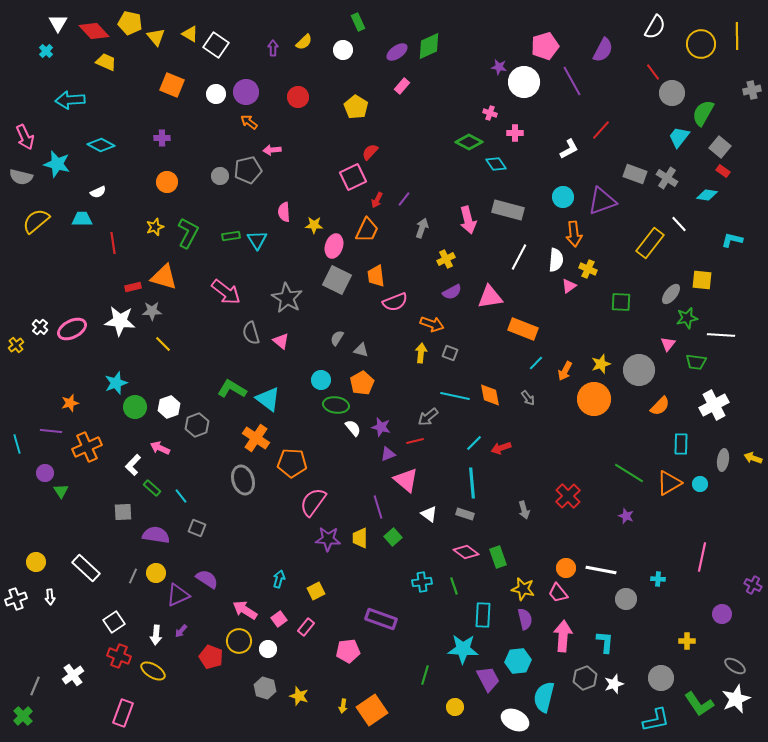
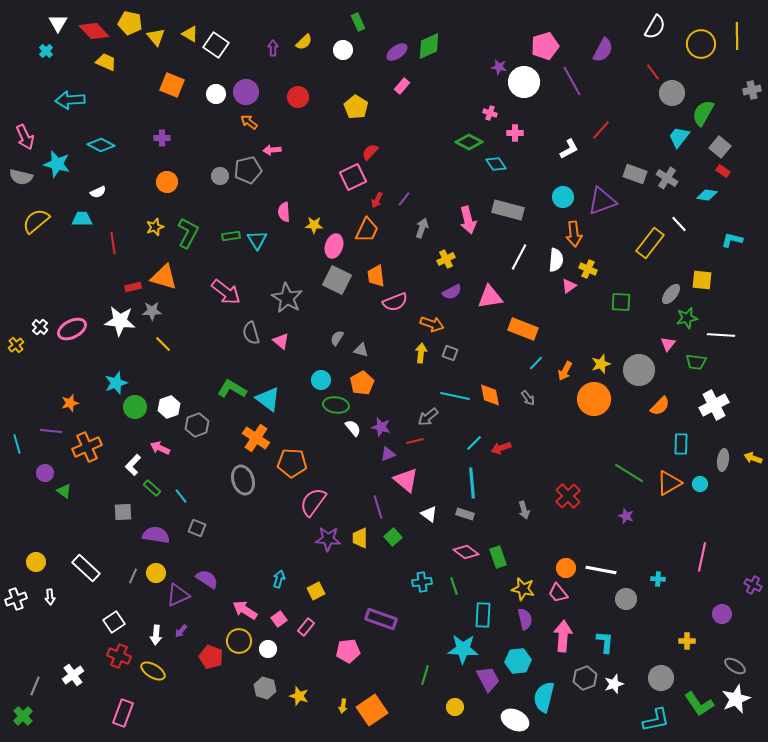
green triangle at (61, 491): moved 3 px right; rotated 21 degrees counterclockwise
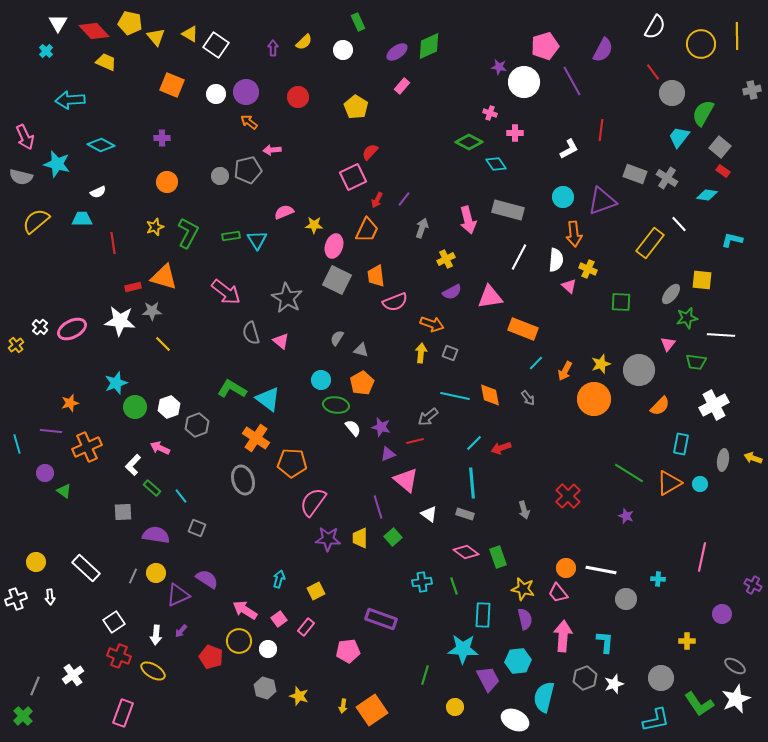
red line at (601, 130): rotated 35 degrees counterclockwise
pink semicircle at (284, 212): rotated 72 degrees clockwise
pink triangle at (569, 286): rotated 42 degrees counterclockwise
cyan rectangle at (681, 444): rotated 10 degrees clockwise
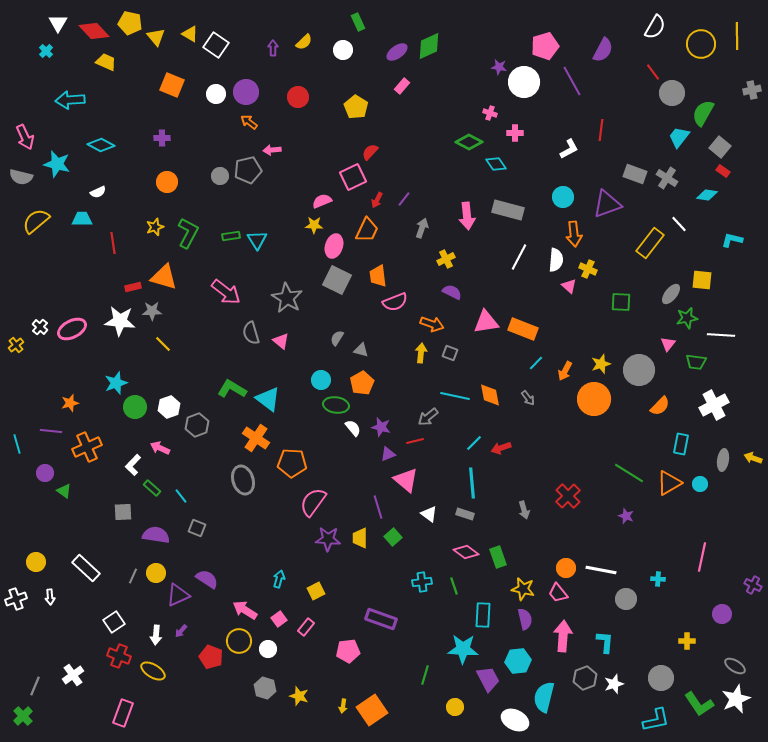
purple triangle at (602, 201): moved 5 px right, 3 px down
pink semicircle at (284, 212): moved 38 px right, 11 px up
pink arrow at (468, 220): moved 1 px left, 4 px up; rotated 8 degrees clockwise
orange trapezoid at (376, 276): moved 2 px right
purple semicircle at (452, 292): rotated 126 degrees counterclockwise
pink triangle at (490, 297): moved 4 px left, 25 px down
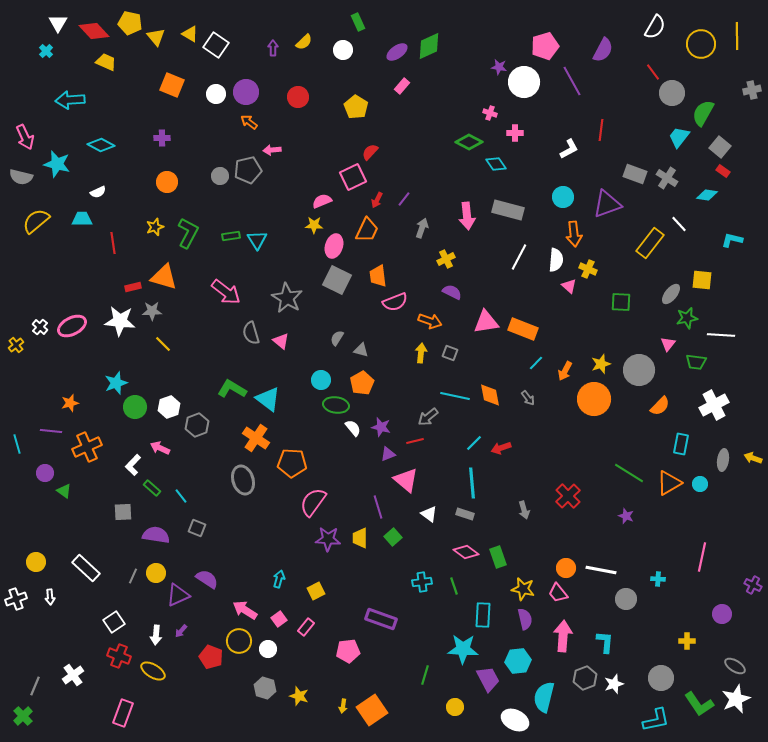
orange arrow at (432, 324): moved 2 px left, 3 px up
pink ellipse at (72, 329): moved 3 px up
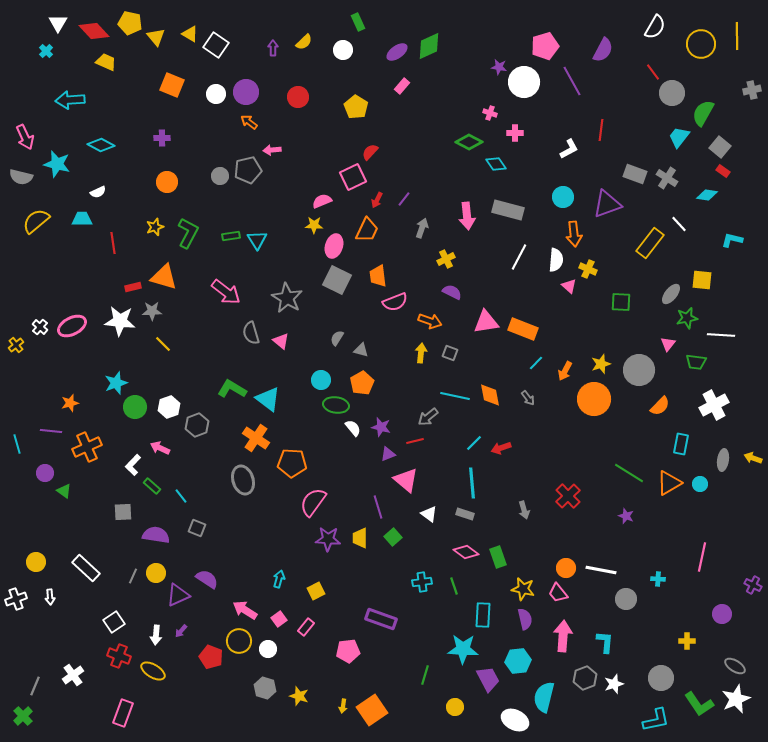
green rectangle at (152, 488): moved 2 px up
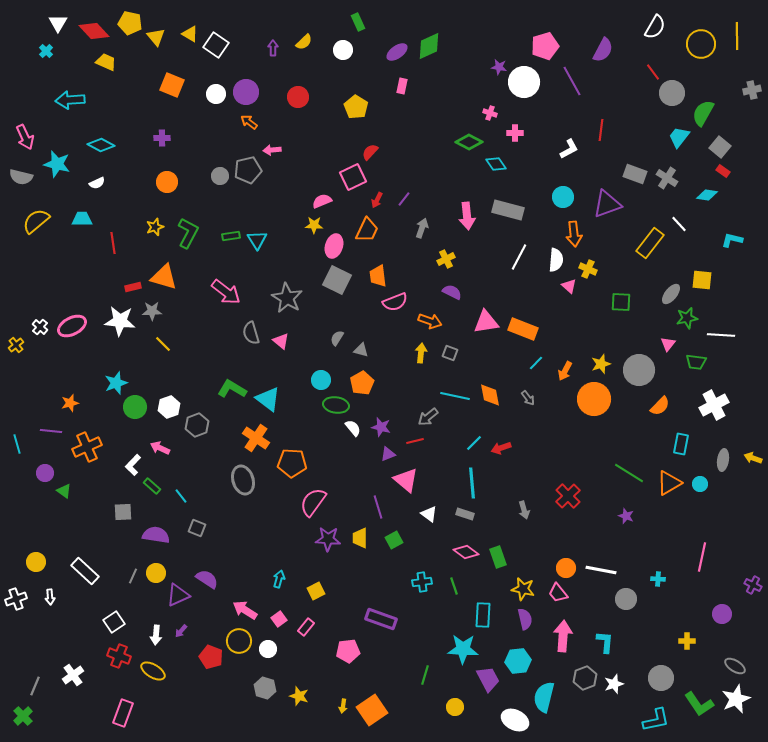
pink rectangle at (402, 86): rotated 28 degrees counterclockwise
white semicircle at (98, 192): moved 1 px left, 9 px up
green square at (393, 537): moved 1 px right, 3 px down; rotated 12 degrees clockwise
white rectangle at (86, 568): moved 1 px left, 3 px down
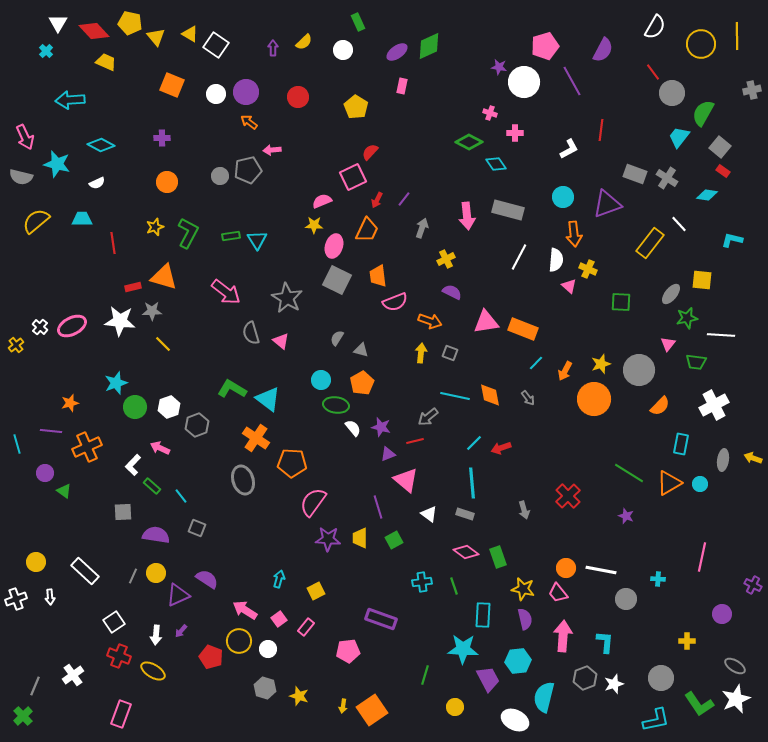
pink rectangle at (123, 713): moved 2 px left, 1 px down
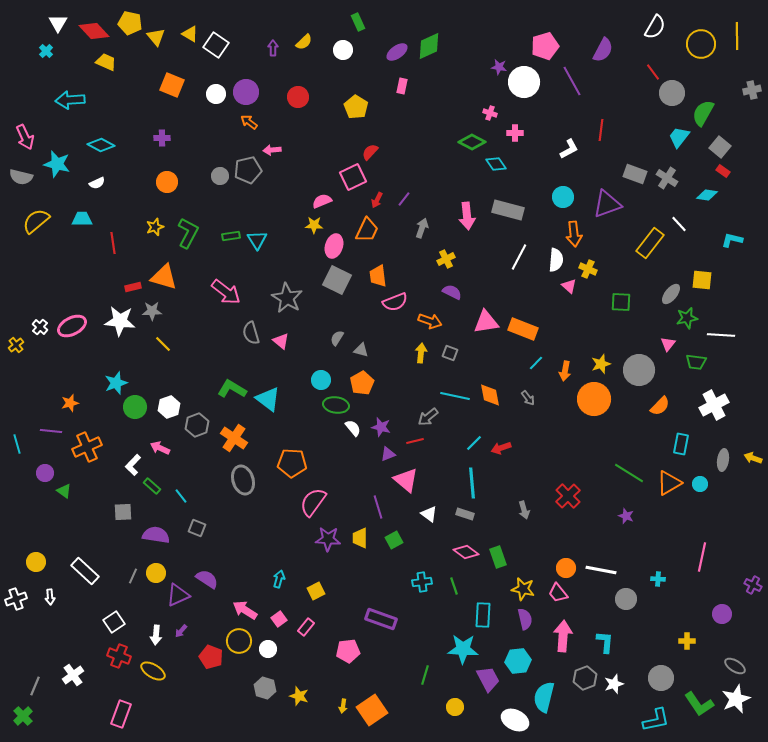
green diamond at (469, 142): moved 3 px right
orange arrow at (565, 371): rotated 18 degrees counterclockwise
orange cross at (256, 438): moved 22 px left
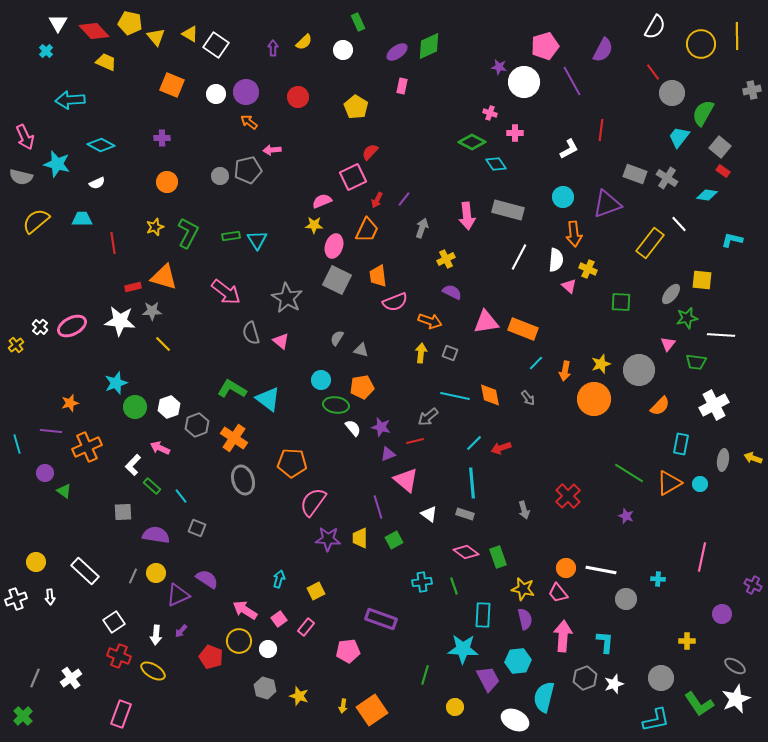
orange pentagon at (362, 383): moved 4 px down; rotated 20 degrees clockwise
white cross at (73, 675): moved 2 px left, 3 px down
gray line at (35, 686): moved 8 px up
